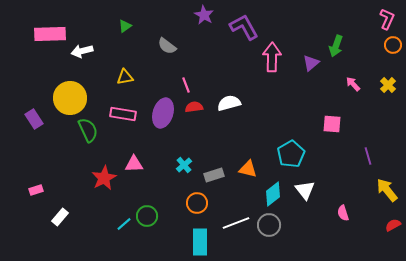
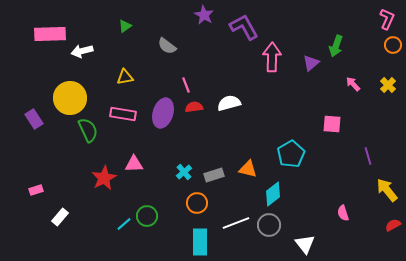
cyan cross at (184, 165): moved 7 px down
white triangle at (305, 190): moved 54 px down
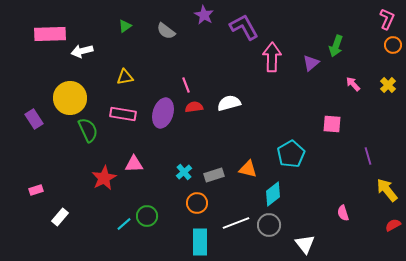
gray semicircle at (167, 46): moved 1 px left, 15 px up
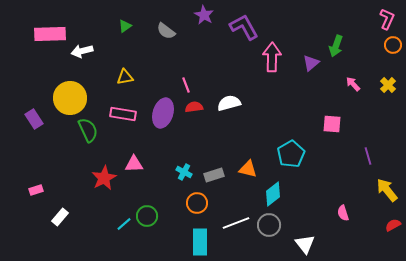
cyan cross at (184, 172): rotated 21 degrees counterclockwise
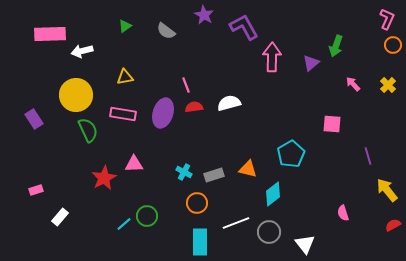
yellow circle at (70, 98): moved 6 px right, 3 px up
gray circle at (269, 225): moved 7 px down
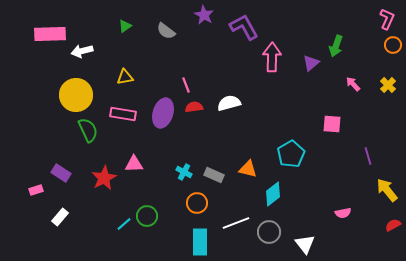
purple rectangle at (34, 119): moved 27 px right, 54 px down; rotated 24 degrees counterclockwise
gray rectangle at (214, 175): rotated 42 degrees clockwise
pink semicircle at (343, 213): rotated 84 degrees counterclockwise
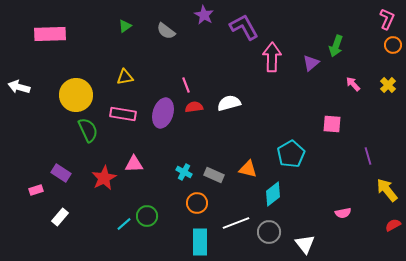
white arrow at (82, 51): moved 63 px left, 36 px down; rotated 30 degrees clockwise
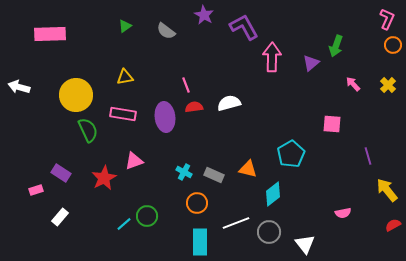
purple ellipse at (163, 113): moved 2 px right, 4 px down; rotated 24 degrees counterclockwise
pink triangle at (134, 164): moved 3 px up; rotated 18 degrees counterclockwise
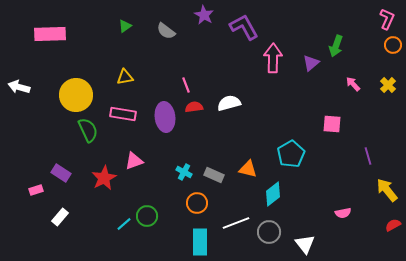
pink arrow at (272, 57): moved 1 px right, 1 px down
